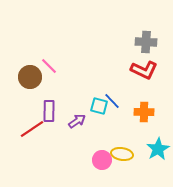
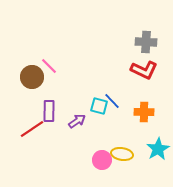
brown circle: moved 2 px right
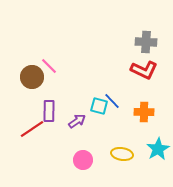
pink circle: moved 19 px left
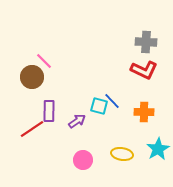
pink line: moved 5 px left, 5 px up
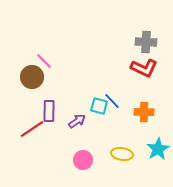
red L-shape: moved 2 px up
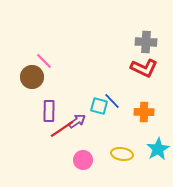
red line: moved 30 px right
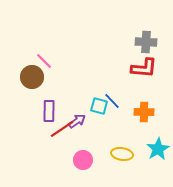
red L-shape: rotated 20 degrees counterclockwise
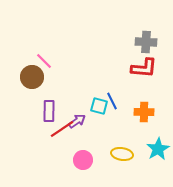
blue line: rotated 18 degrees clockwise
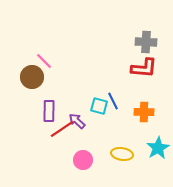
blue line: moved 1 px right
purple arrow: rotated 102 degrees counterclockwise
cyan star: moved 1 px up
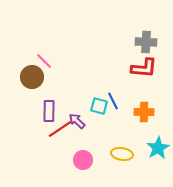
red line: moved 2 px left
